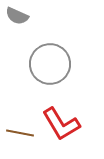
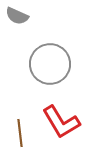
red L-shape: moved 2 px up
brown line: rotated 72 degrees clockwise
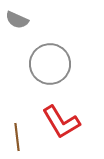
gray semicircle: moved 4 px down
brown line: moved 3 px left, 4 px down
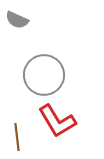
gray circle: moved 6 px left, 11 px down
red L-shape: moved 4 px left, 1 px up
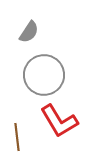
gray semicircle: moved 12 px right, 12 px down; rotated 80 degrees counterclockwise
red L-shape: moved 2 px right
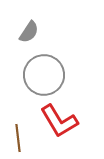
brown line: moved 1 px right, 1 px down
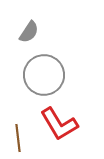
red L-shape: moved 3 px down
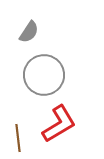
red L-shape: rotated 90 degrees counterclockwise
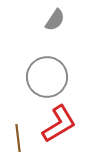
gray semicircle: moved 26 px right, 12 px up
gray circle: moved 3 px right, 2 px down
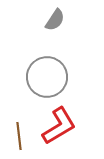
red L-shape: moved 2 px down
brown line: moved 1 px right, 2 px up
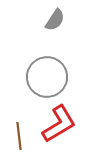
red L-shape: moved 2 px up
